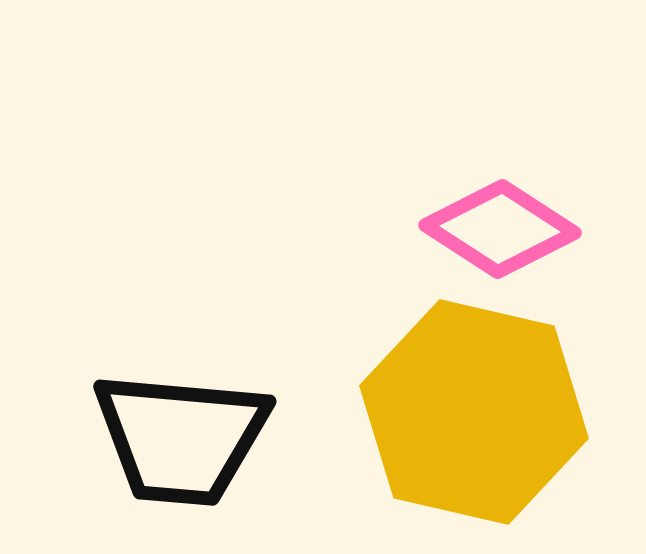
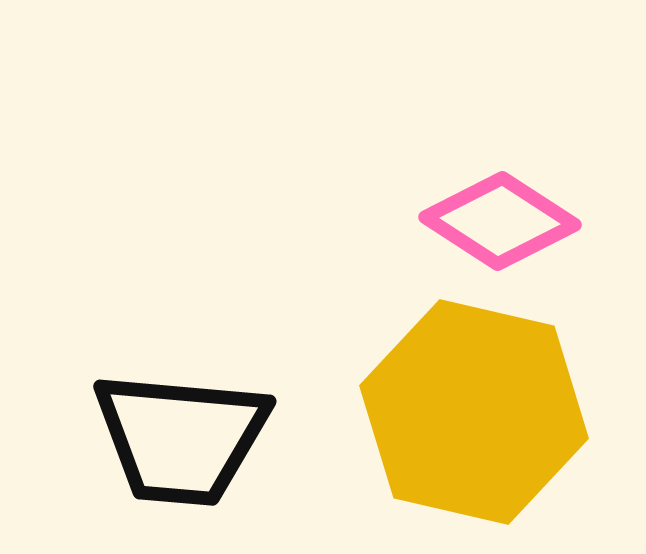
pink diamond: moved 8 px up
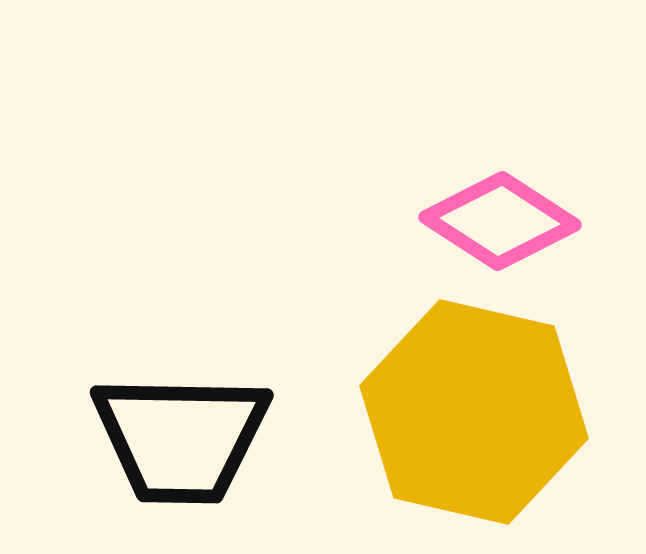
black trapezoid: rotated 4 degrees counterclockwise
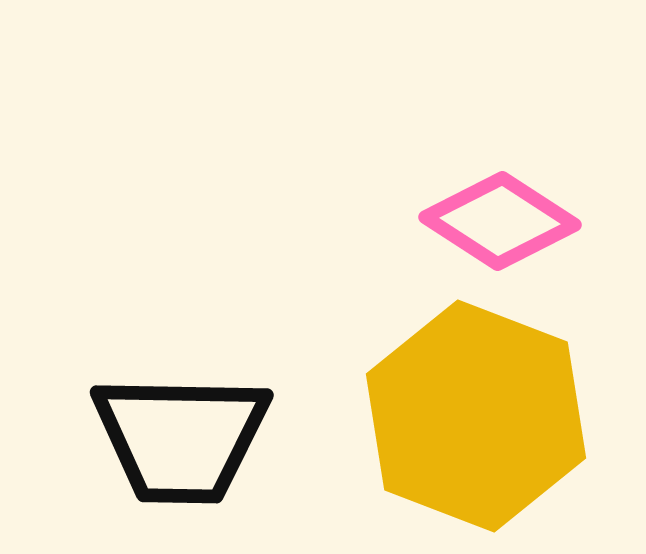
yellow hexagon: moved 2 px right, 4 px down; rotated 8 degrees clockwise
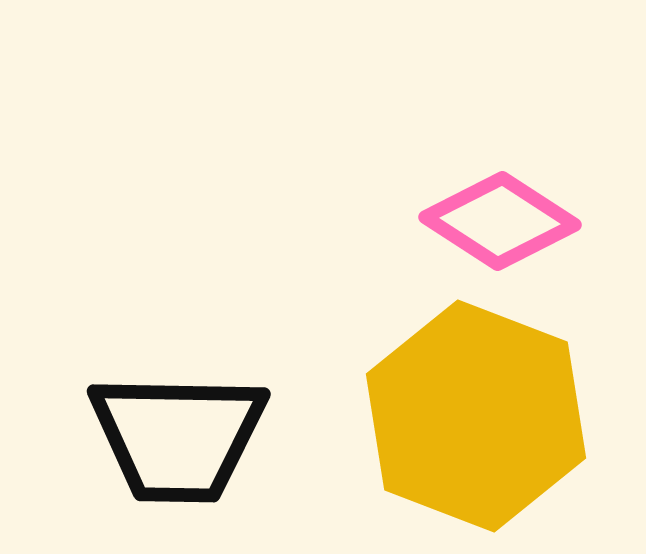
black trapezoid: moved 3 px left, 1 px up
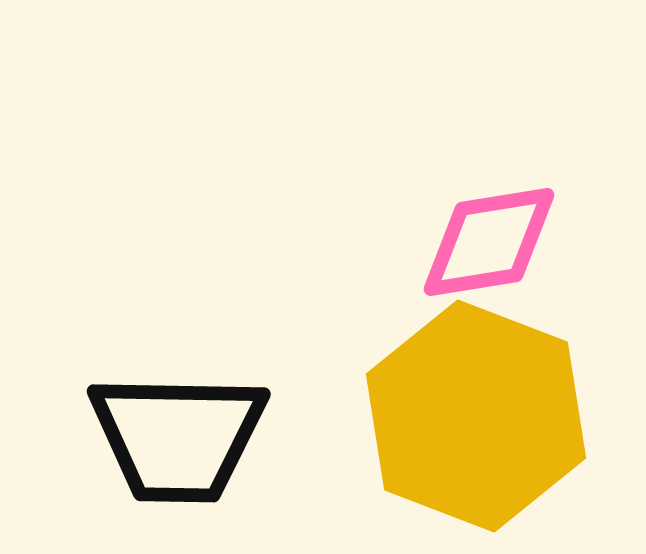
pink diamond: moved 11 px left, 21 px down; rotated 42 degrees counterclockwise
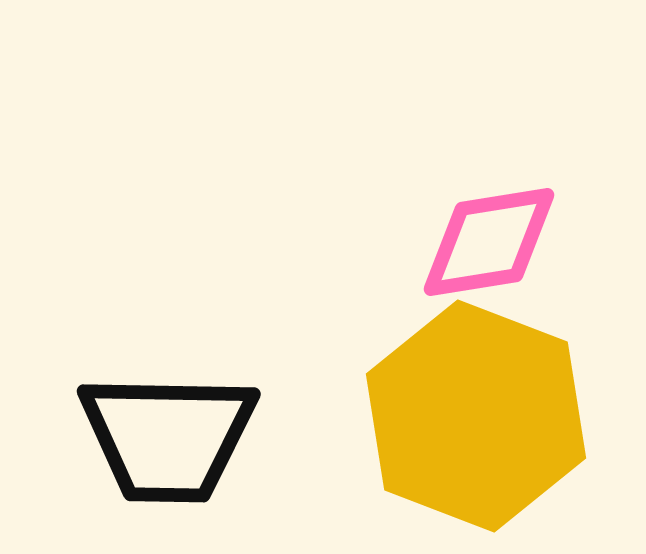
black trapezoid: moved 10 px left
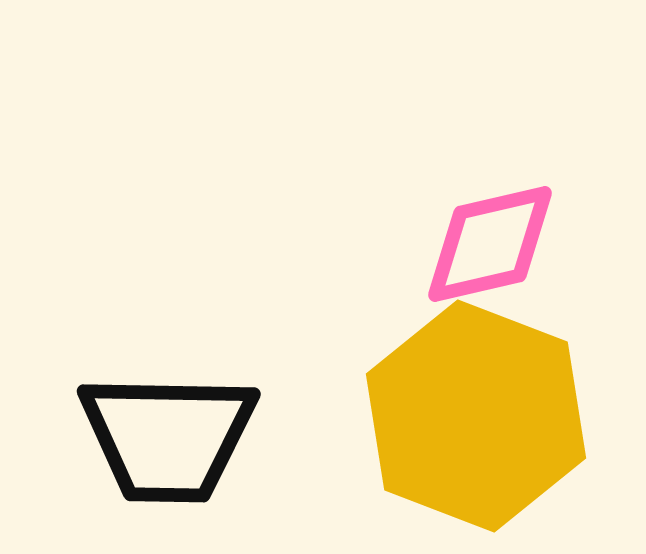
pink diamond: moved 1 px right, 2 px down; rotated 4 degrees counterclockwise
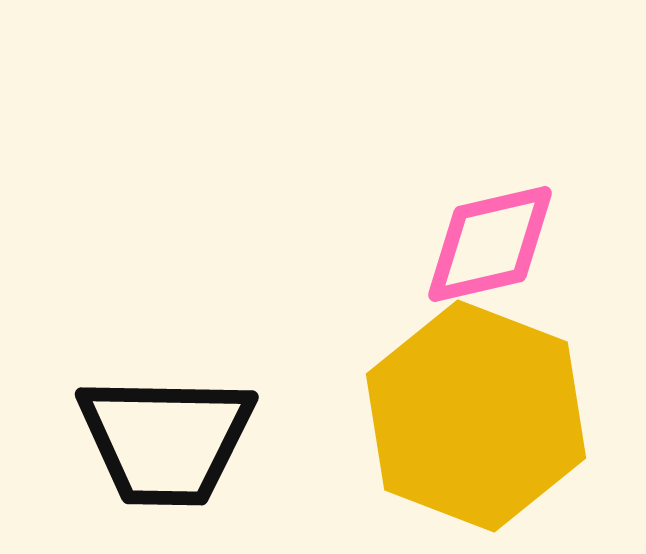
black trapezoid: moved 2 px left, 3 px down
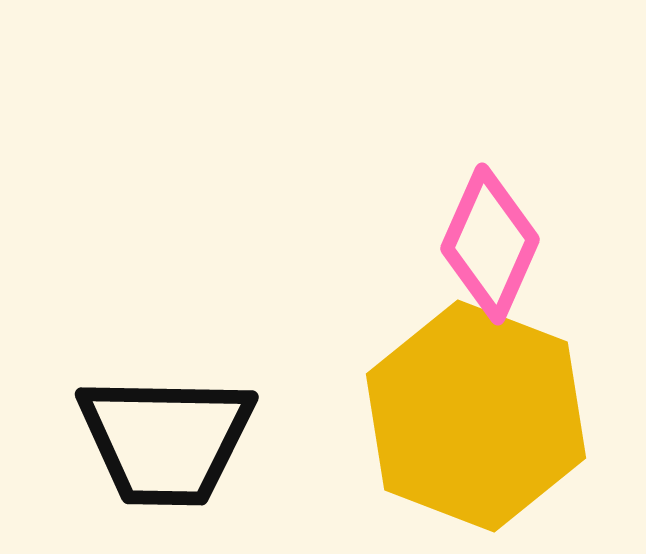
pink diamond: rotated 53 degrees counterclockwise
